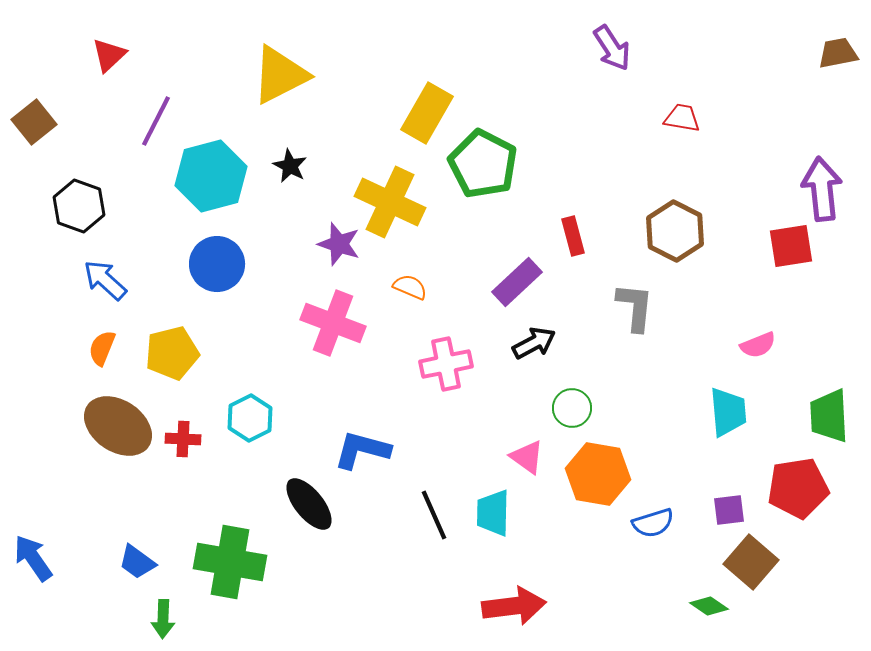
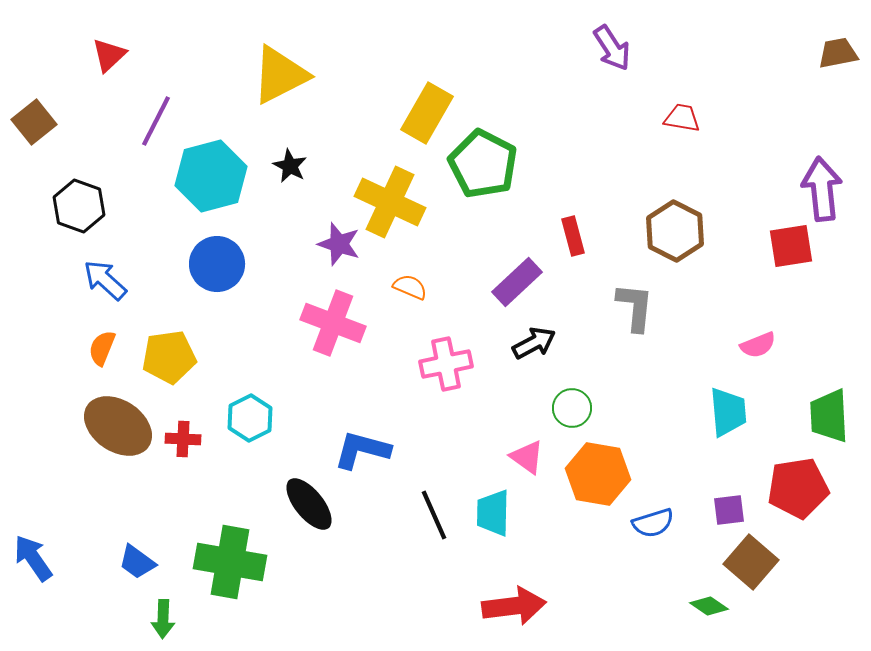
yellow pentagon at (172, 353): moved 3 px left, 4 px down; rotated 6 degrees clockwise
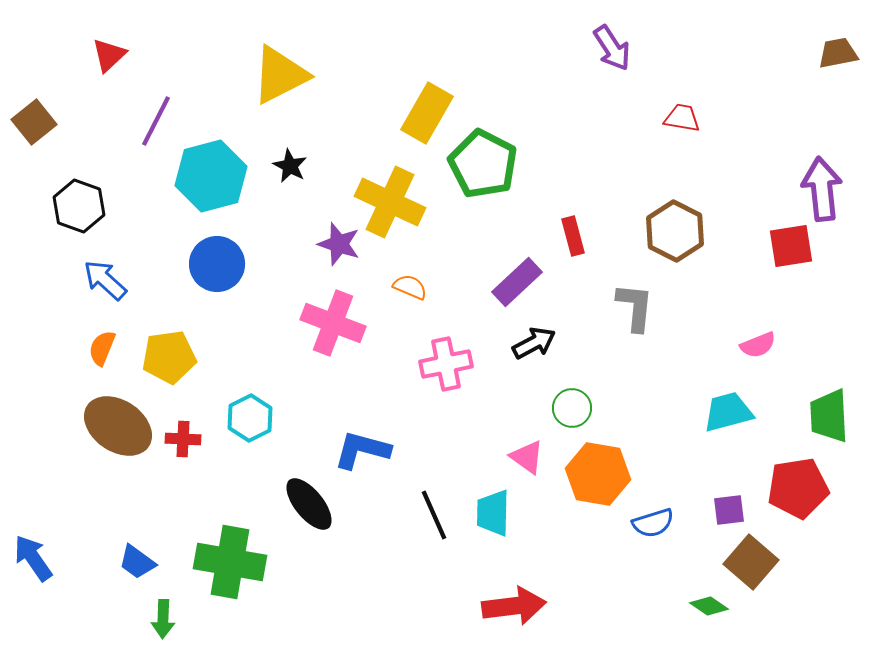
cyan trapezoid at (728, 412): rotated 100 degrees counterclockwise
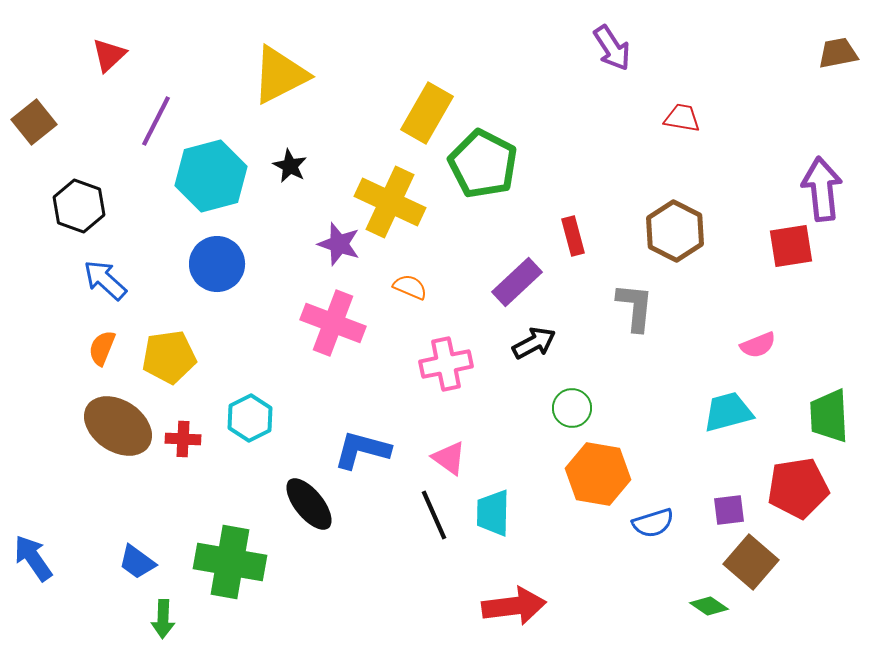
pink triangle at (527, 457): moved 78 px left, 1 px down
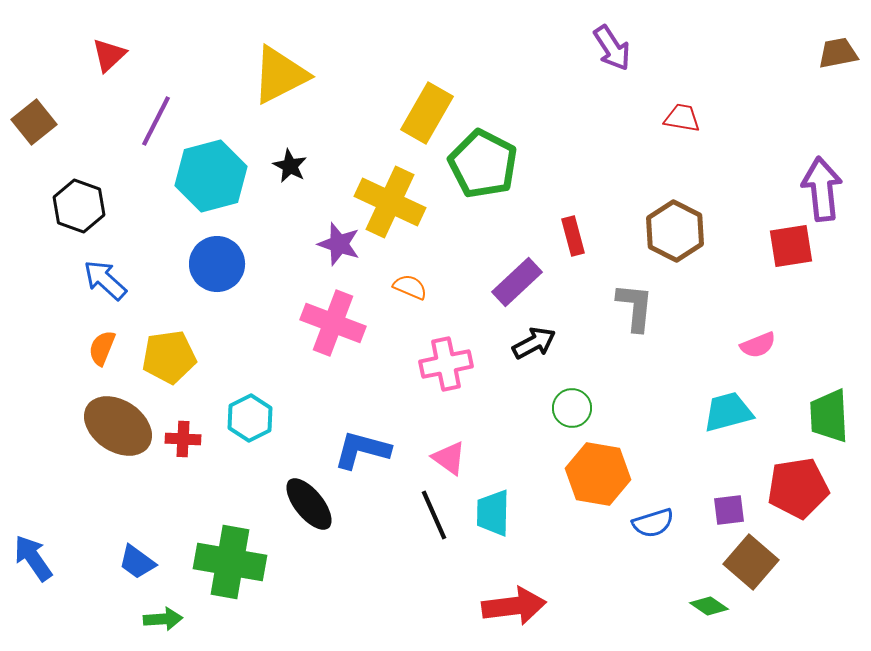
green arrow at (163, 619): rotated 96 degrees counterclockwise
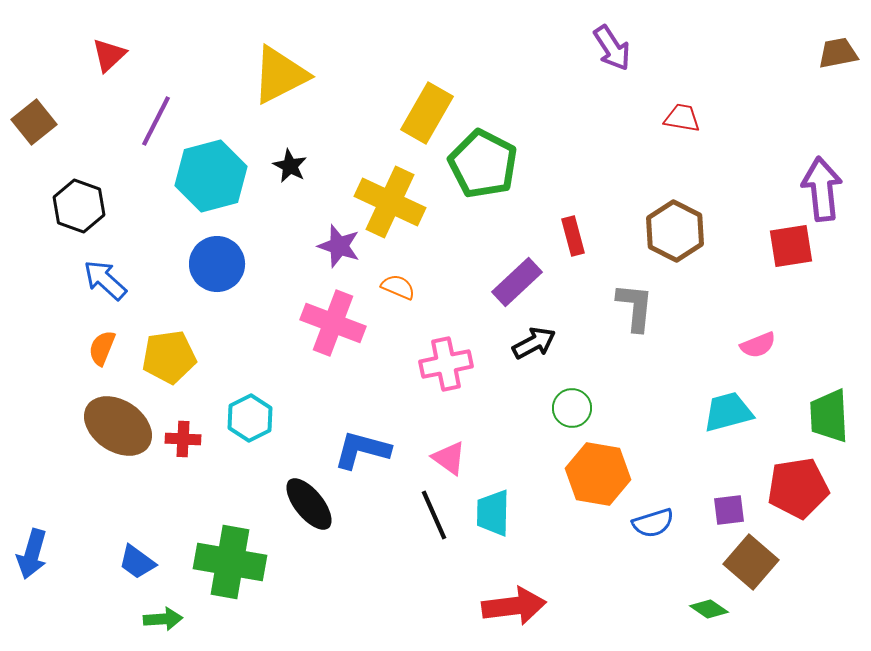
purple star at (339, 244): moved 2 px down
orange semicircle at (410, 287): moved 12 px left
blue arrow at (33, 558): moved 1 px left, 4 px up; rotated 129 degrees counterclockwise
green diamond at (709, 606): moved 3 px down
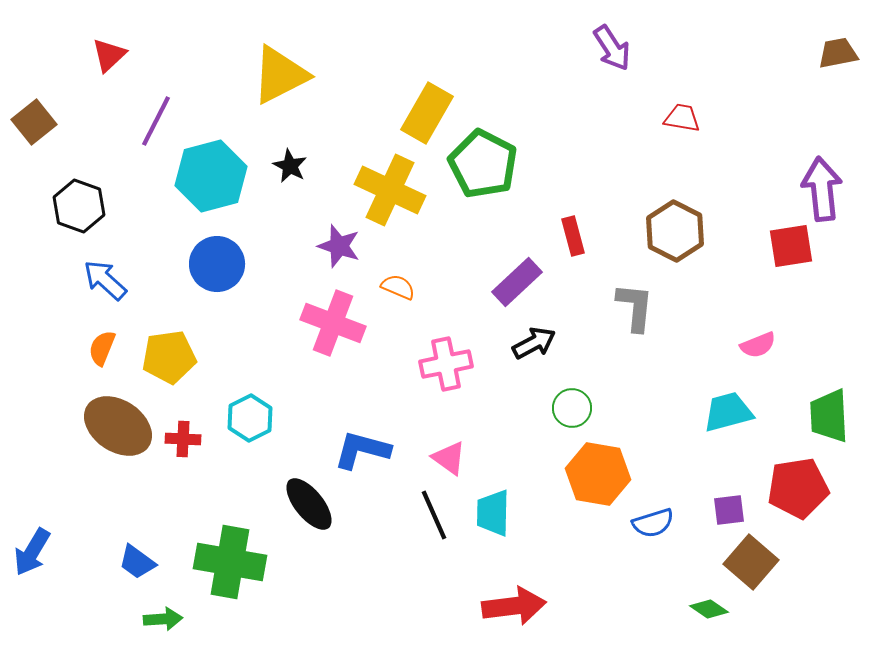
yellow cross at (390, 202): moved 12 px up
blue arrow at (32, 554): moved 2 px up; rotated 15 degrees clockwise
